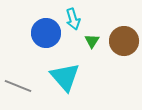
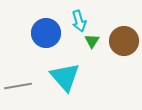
cyan arrow: moved 6 px right, 2 px down
gray line: rotated 32 degrees counterclockwise
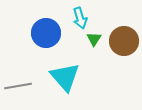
cyan arrow: moved 1 px right, 3 px up
green triangle: moved 2 px right, 2 px up
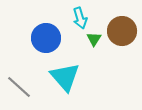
blue circle: moved 5 px down
brown circle: moved 2 px left, 10 px up
gray line: moved 1 px right, 1 px down; rotated 52 degrees clockwise
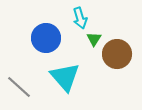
brown circle: moved 5 px left, 23 px down
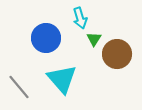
cyan triangle: moved 3 px left, 2 px down
gray line: rotated 8 degrees clockwise
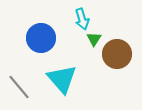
cyan arrow: moved 2 px right, 1 px down
blue circle: moved 5 px left
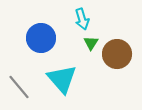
green triangle: moved 3 px left, 4 px down
